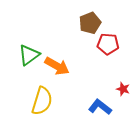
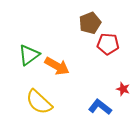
yellow semicircle: moved 3 px left, 1 px down; rotated 116 degrees clockwise
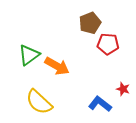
blue L-shape: moved 3 px up
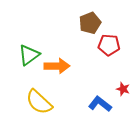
red pentagon: moved 1 px right, 1 px down
orange arrow: rotated 30 degrees counterclockwise
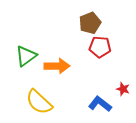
red pentagon: moved 9 px left, 2 px down
green triangle: moved 3 px left, 1 px down
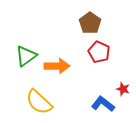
brown pentagon: rotated 15 degrees counterclockwise
red pentagon: moved 1 px left, 5 px down; rotated 20 degrees clockwise
blue L-shape: moved 3 px right
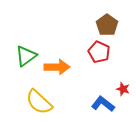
brown pentagon: moved 17 px right, 2 px down
orange arrow: moved 1 px down
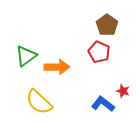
red star: moved 2 px down
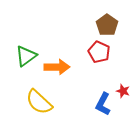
blue L-shape: rotated 100 degrees counterclockwise
